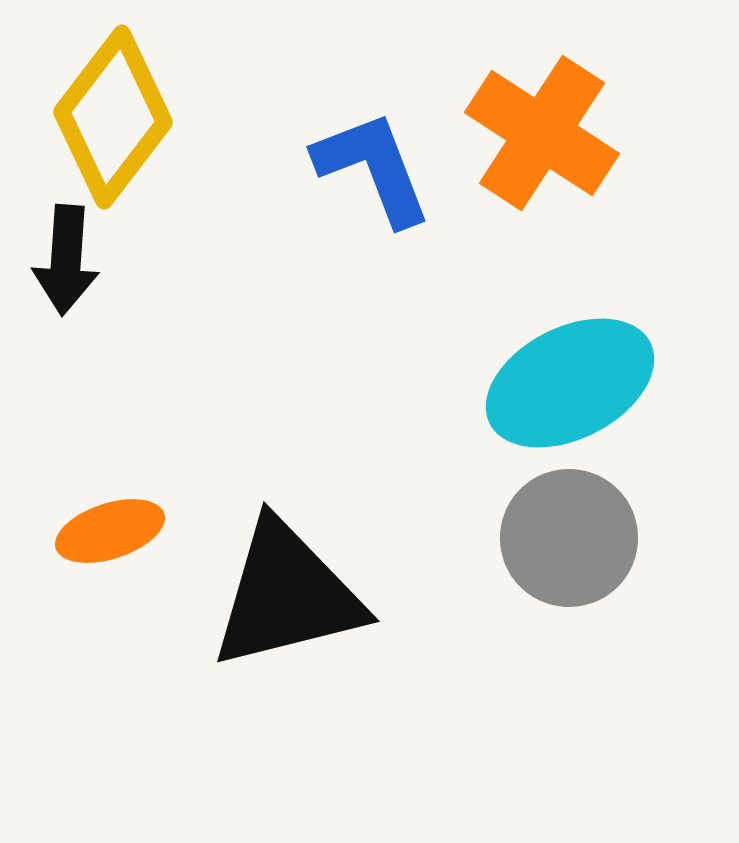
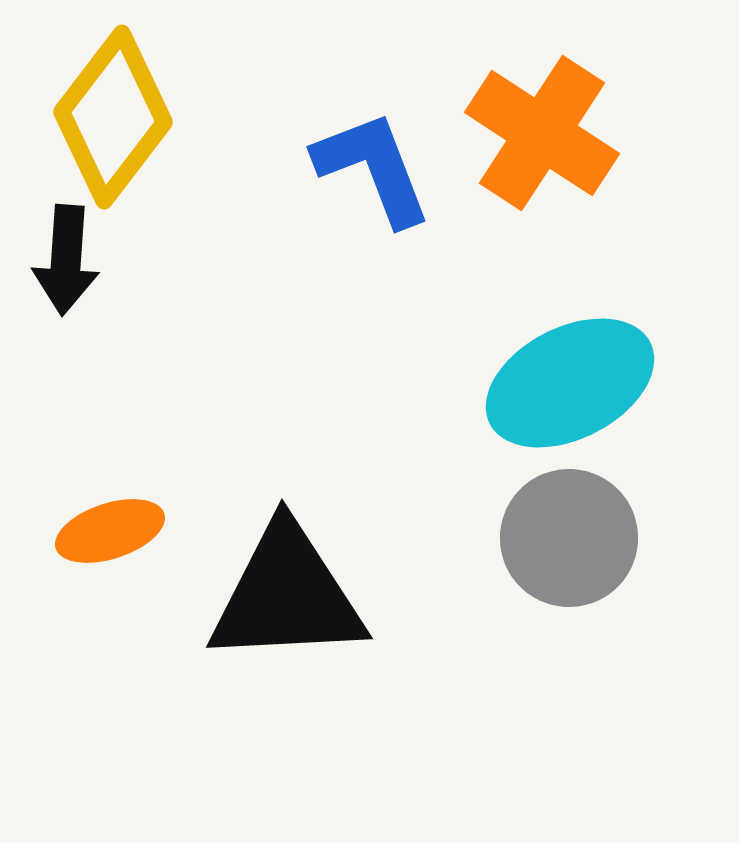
black triangle: rotated 11 degrees clockwise
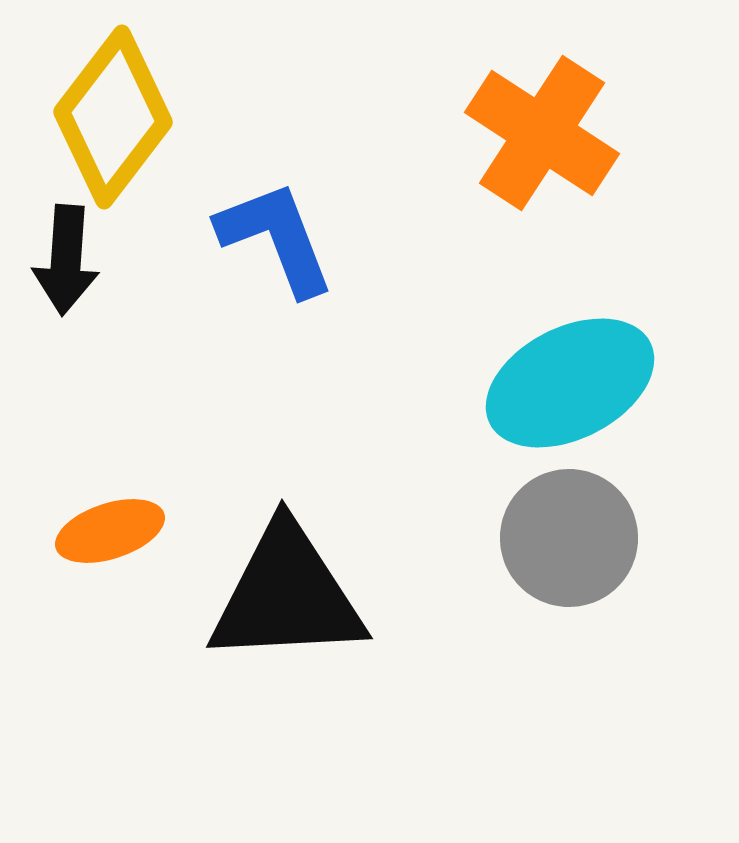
blue L-shape: moved 97 px left, 70 px down
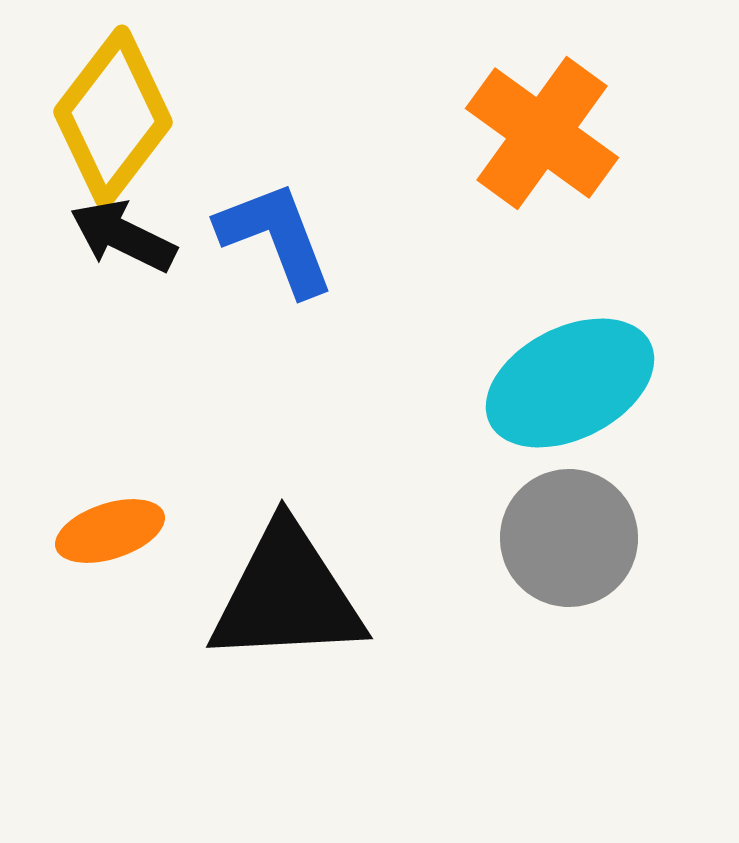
orange cross: rotated 3 degrees clockwise
black arrow: moved 57 px right, 24 px up; rotated 112 degrees clockwise
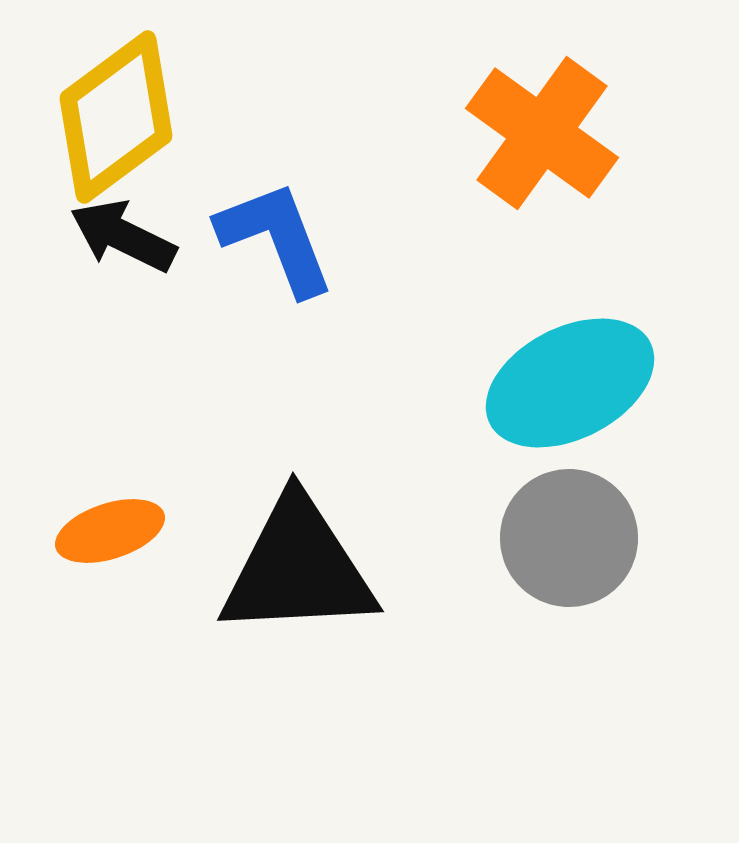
yellow diamond: moved 3 px right; rotated 16 degrees clockwise
black triangle: moved 11 px right, 27 px up
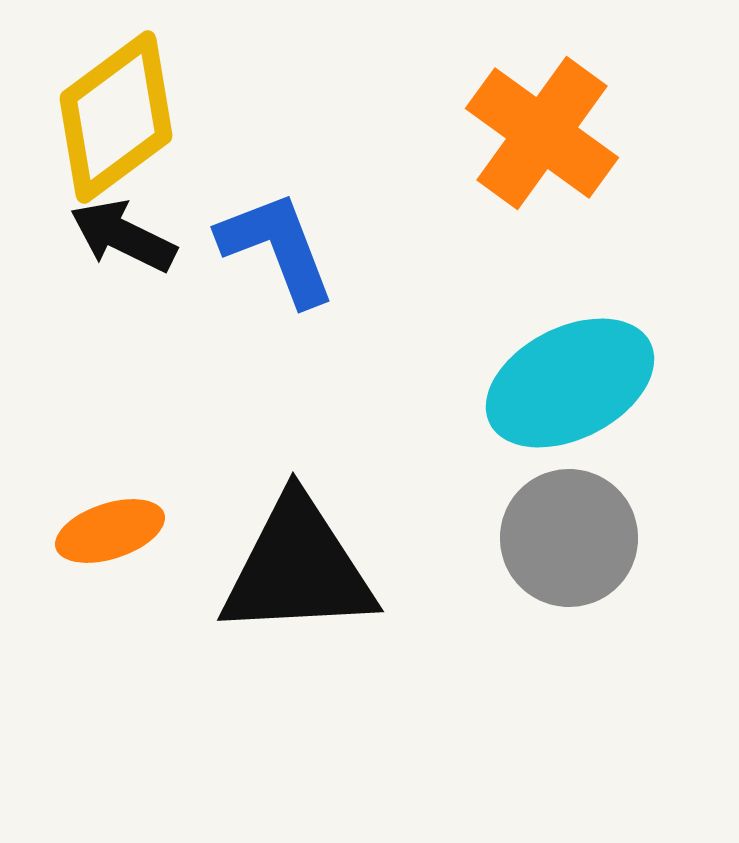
blue L-shape: moved 1 px right, 10 px down
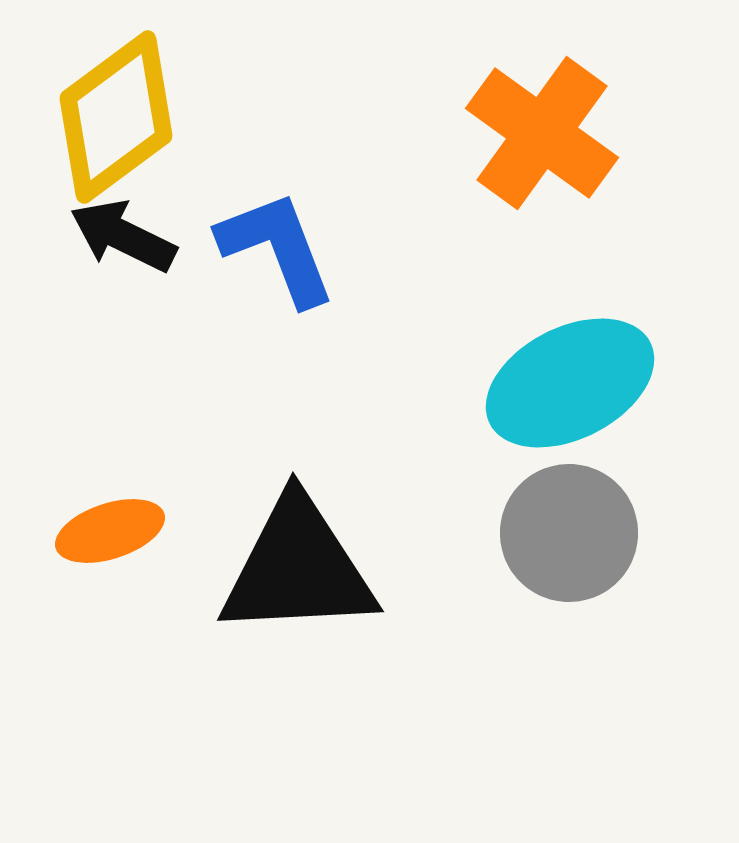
gray circle: moved 5 px up
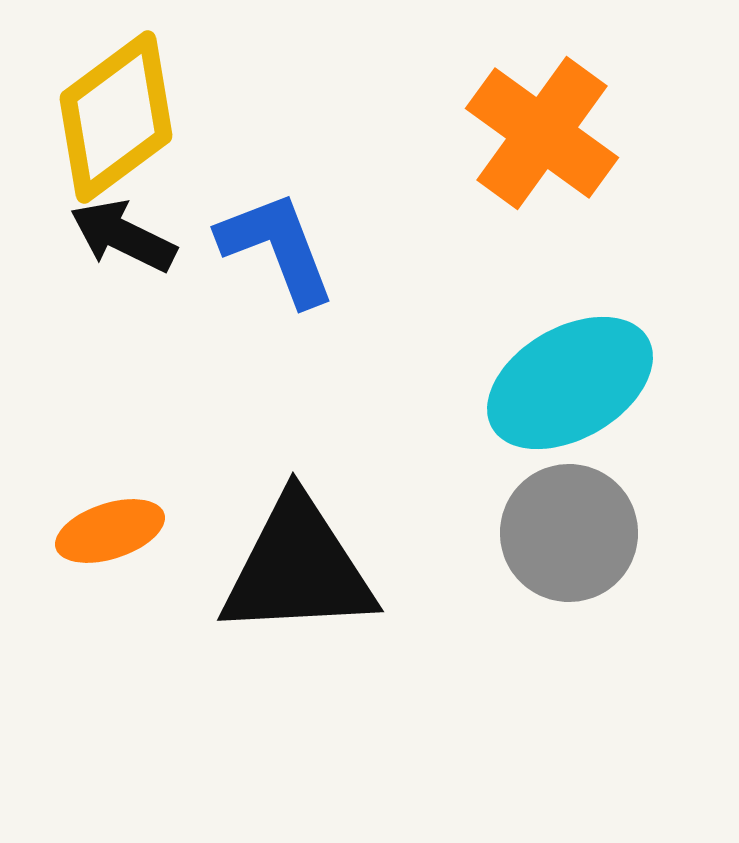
cyan ellipse: rotated 3 degrees counterclockwise
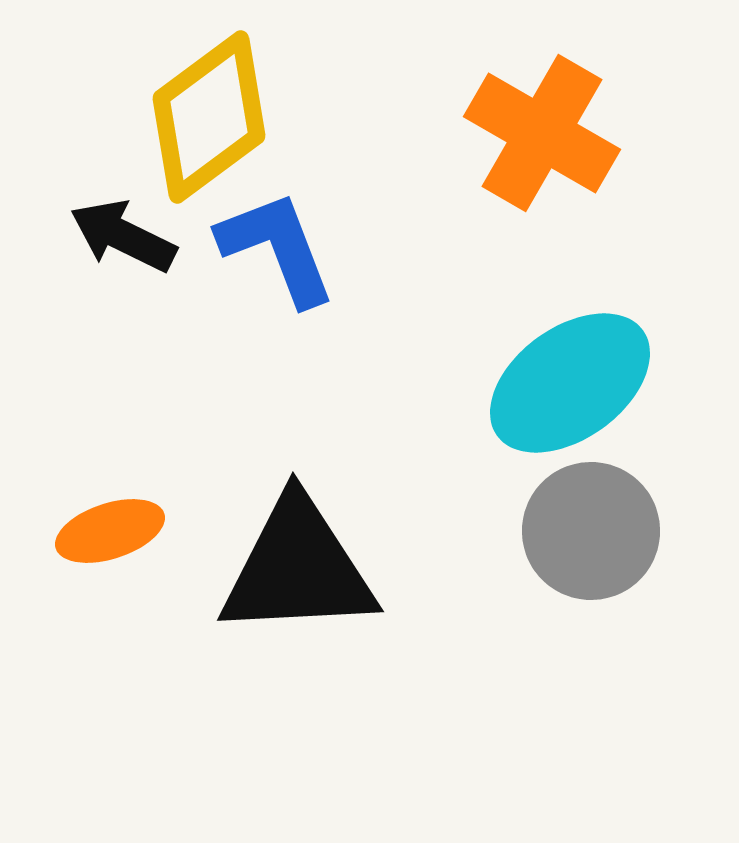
yellow diamond: moved 93 px right
orange cross: rotated 6 degrees counterclockwise
cyan ellipse: rotated 6 degrees counterclockwise
gray circle: moved 22 px right, 2 px up
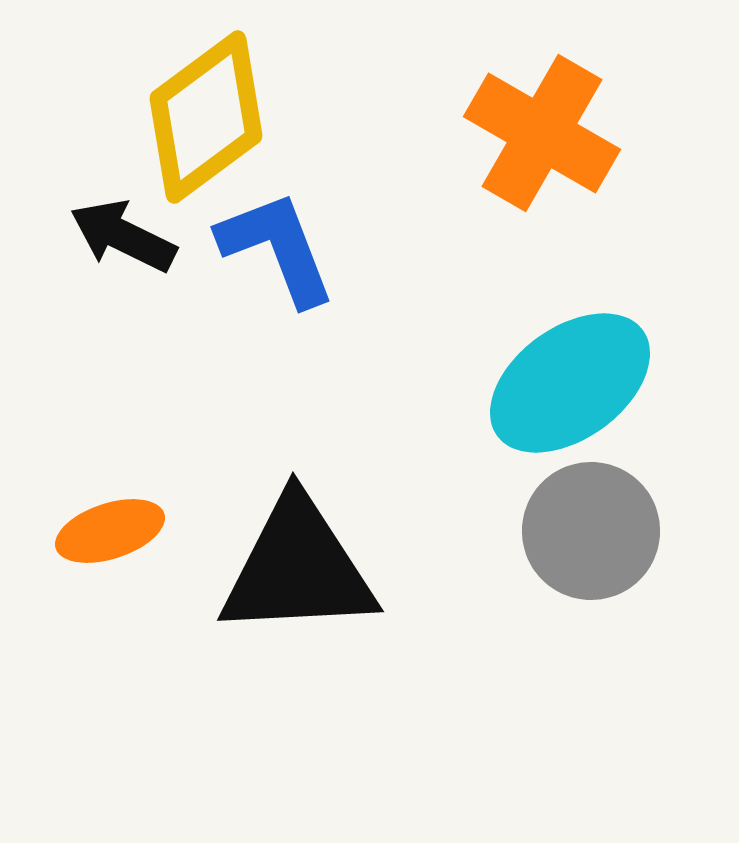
yellow diamond: moved 3 px left
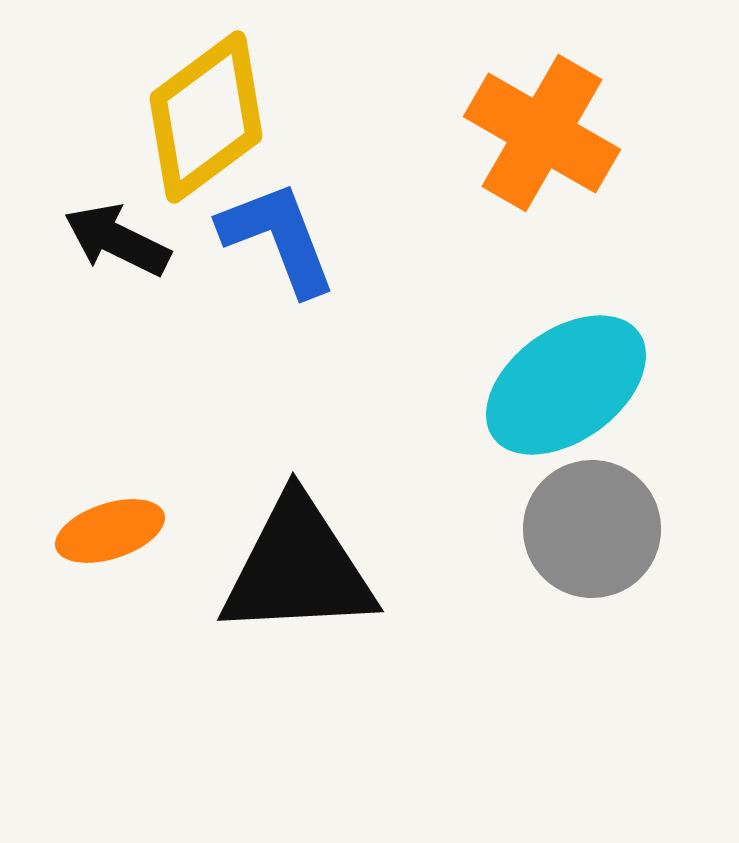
black arrow: moved 6 px left, 4 px down
blue L-shape: moved 1 px right, 10 px up
cyan ellipse: moved 4 px left, 2 px down
gray circle: moved 1 px right, 2 px up
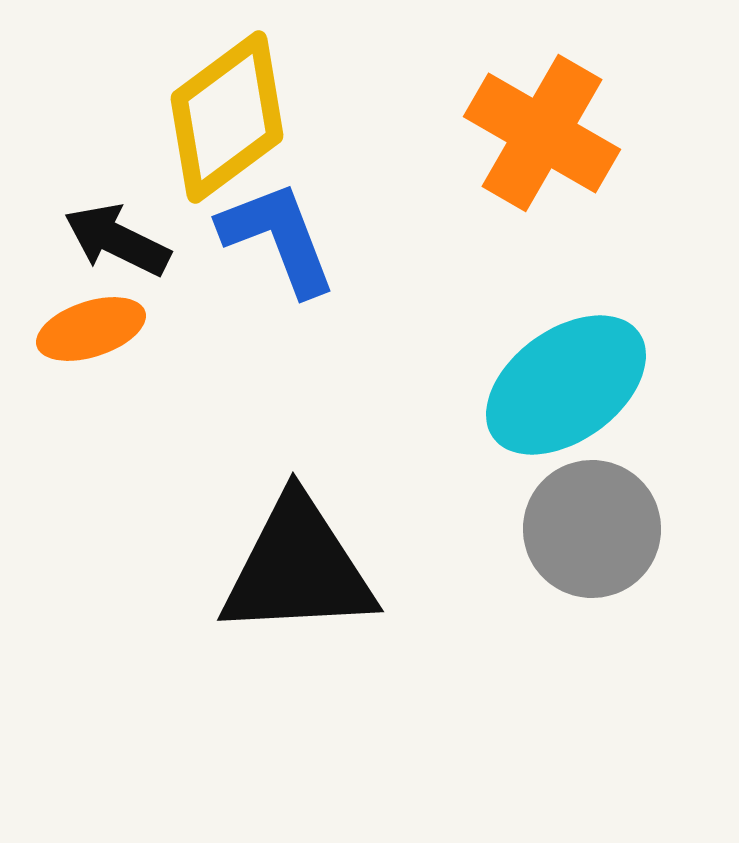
yellow diamond: moved 21 px right
orange ellipse: moved 19 px left, 202 px up
